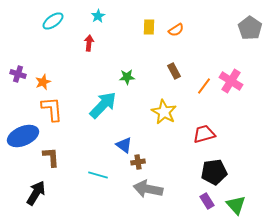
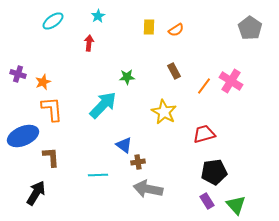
cyan line: rotated 18 degrees counterclockwise
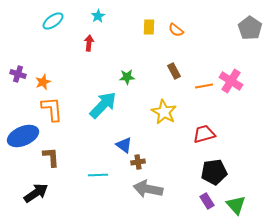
orange semicircle: rotated 70 degrees clockwise
orange line: rotated 42 degrees clockwise
black arrow: rotated 25 degrees clockwise
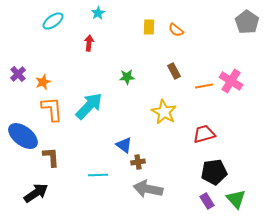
cyan star: moved 3 px up
gray pentagon: moved 3 px left, 6 px up
purple cross: rotated 28 degrees clockwise
cyan arrow: moved 14 px left, 1 px down
blue ellipse: rotated 60 degrees clockwise
green triangle: moved 6 px up
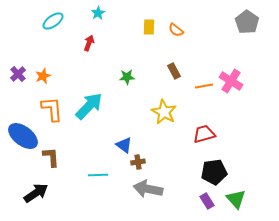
red arrow: rotated 14 degrees clockwise
orange star: moved 6 px up
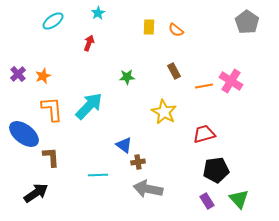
blue ellipse: moved 1 px right, 2 px up
black pentagon: moved 2 px right, 2 px up
green triangle: moved 3 px right
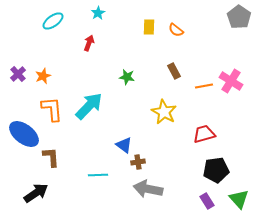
gray pentagon: moved 8 px left, 5 px up
green star: rotated 14 degrees clockwise
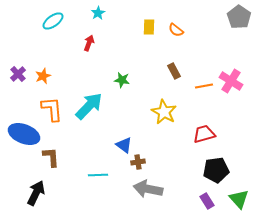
green star: moved 5 px left, 3 px down
blue ellipse: rotated 16 degrees counterclockwise
black arrow: rotated 30 degrees counterclockwise
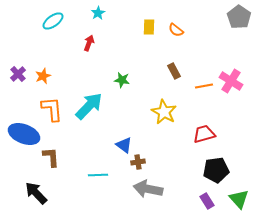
black arrow: rotated 70 degrees counterclockwise
